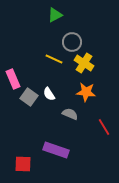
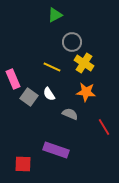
yellow line: moved 2 px left, 8 px down
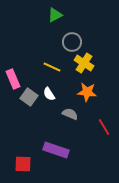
orange star: moved 1 px right
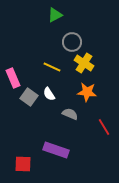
pink rectangle: moved 1 px up
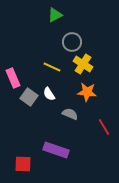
yellow cross: moved 1 px left, 1 px down
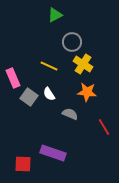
yellow line: moved 3 px left, 1 px up
purple rectangle: moved 3 px left, 3 px down
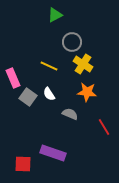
gray square: moved 1 px left
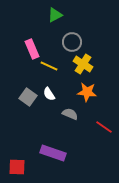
pink rectangle: moved 19 px right, 29 px up
red line: rotated 24 degrees counterclockwise
red square: moved 6 px left, 3 px down
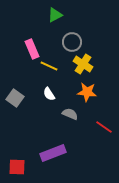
gray square: moved 13 px left, 1 px down
purple rectangle: rotated 40 degrees counterclockwise
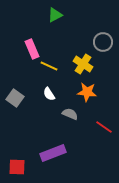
gray circle: moved 31 px right
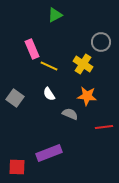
gray circle: moved 2 px left
orange star: moved 4 px down
red line: rotated 42 degrees counterclockwise
purple rectangle: moved 4 px left
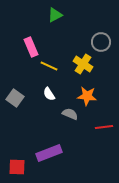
pink rectangle: moved 1 px left, 2 px up
